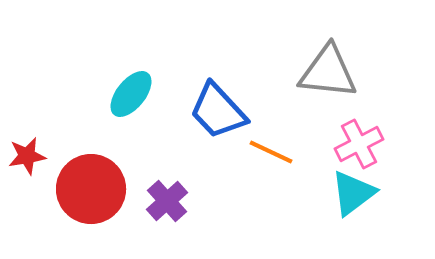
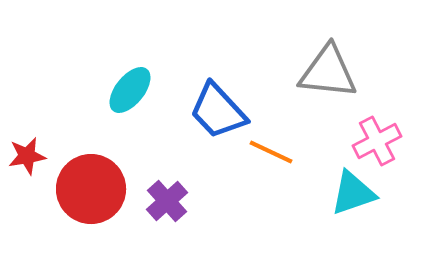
cyan ellipse: moved 1 px left, 4 px up
pink cross: moved 18 px right, 3 px up
cyan triangle: rotated 18 degrees clockwise
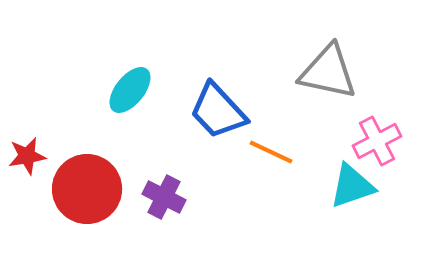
gray triangle: rotated 6 degrees clockwise
red circle: moved 4 px left
cyan triangle: moved 1 px left, 7 px up
purple cross: moved 3 px left, 4 px up; rotated 21 degrees counterclockwise
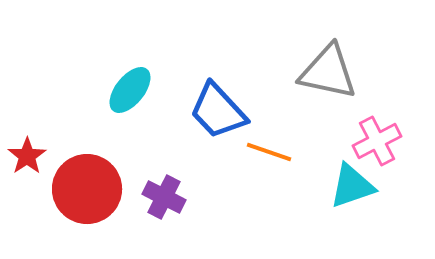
orange line: moved 2 px left; rotated 6 degrees counterclockwise
red star: rotated 24 degrees counterclockwise
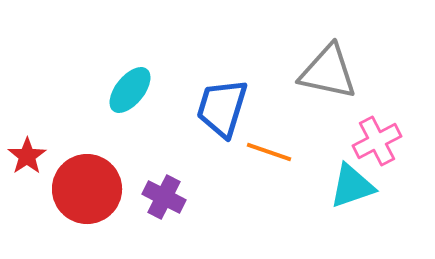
blue trapezoid: moved 4 px right, 3 px up; rotated 60 degrees clockwise
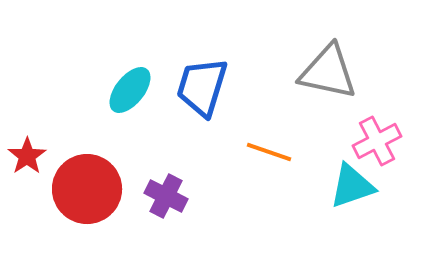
blue trapezoid: moved 20 px left, 21 px up
purple cross: moved 2 px right, 1 px up
